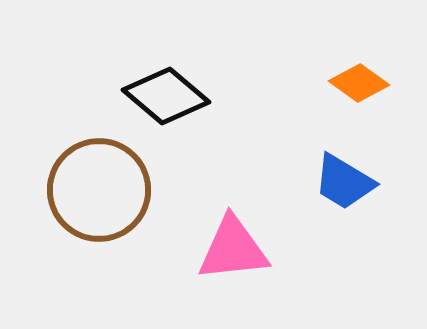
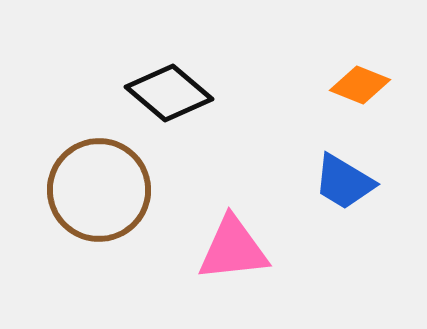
orange diamond: moved 1 px right, 2 px down; rotated 14 degrees counterclockwise
black diamond: moved 3 px right, 3 px up
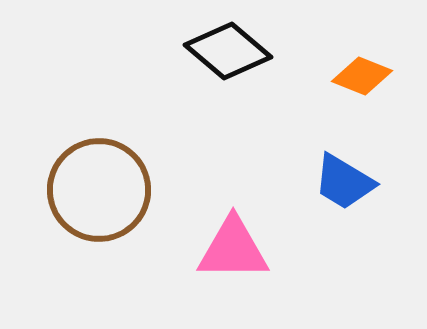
orange diamond: moved 2 px right, 9 px up
black diamond: moved 59 px right, 42 px up
pink triangle: rotated 6 degrees clockwise
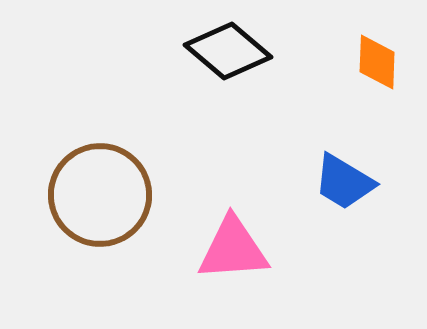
orange diamond: moved 15 px right, 14 px up; rotated 70 degrees clockwise
brown circle: moved 1 px right, 5 px down
pink triangle: rotated 4 degrees counterclockwise
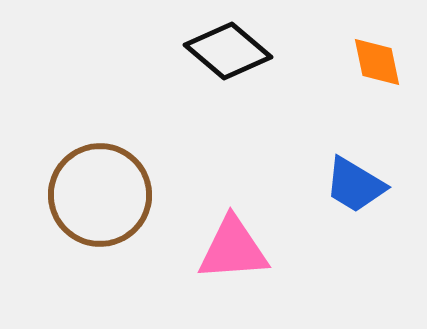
orange diamond: rotated 14 degrees counterclockwise
blue trapezoid: moved 11 px right, 3 px down
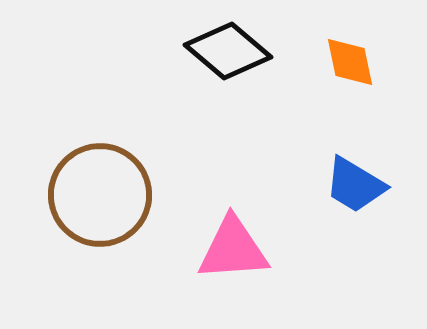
orange diamond: moved 27 px left
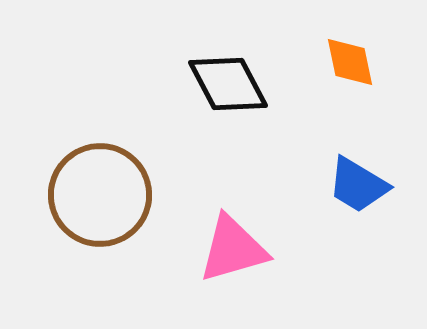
black diamond: moved 33 px down; rotated 22 degrees clockwise
blue trapezoid: moved 3 px right
pink triangle: rotated 12 degrees counterclockwise
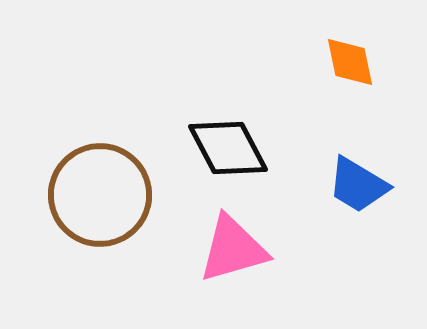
black diamond: moved 64 px down
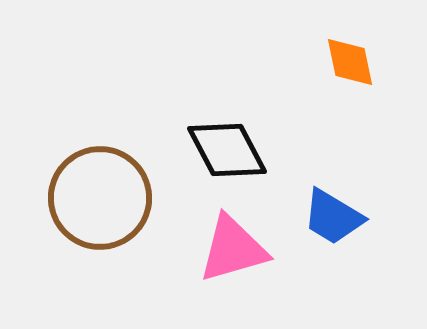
black diamond: moved 1 px left, 2 px down
blue trapezoid: moved 25 px left, 32 px down
brown circle: moved 3 px down
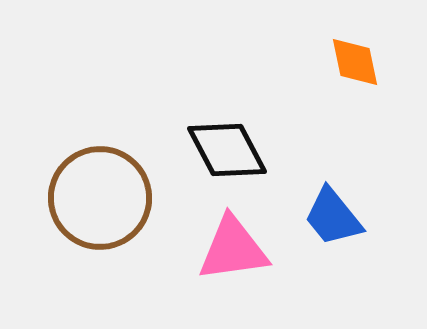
orange diamond: moved 5 px right
blue trapezoid: rotated 20 degrees clockwise
pink triangle: rotated 8 degrees clockwise
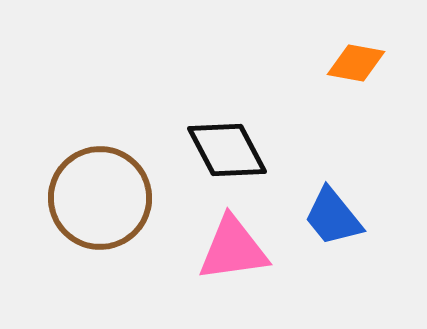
orange diamond: moved 1 px right, 1 px down; rotated 68 degrees counterclockwise
